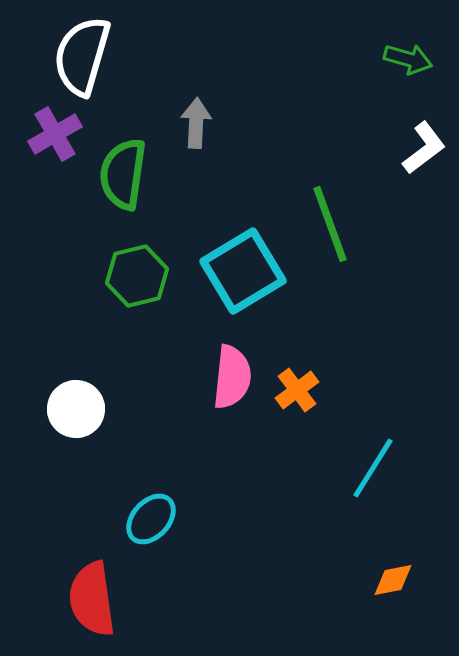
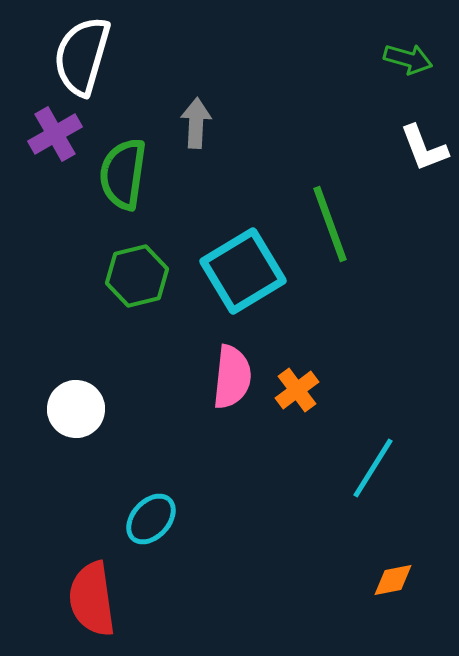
white L-shape: rotated 106 degrees clockwise
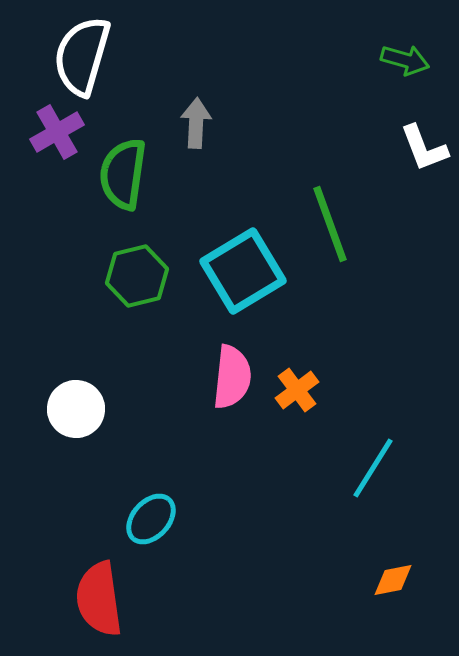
green arrow: moved 3 px left, 1 px down
purple cross: moved 2 px right, 2 px up
red semicircle: moved 7 px right
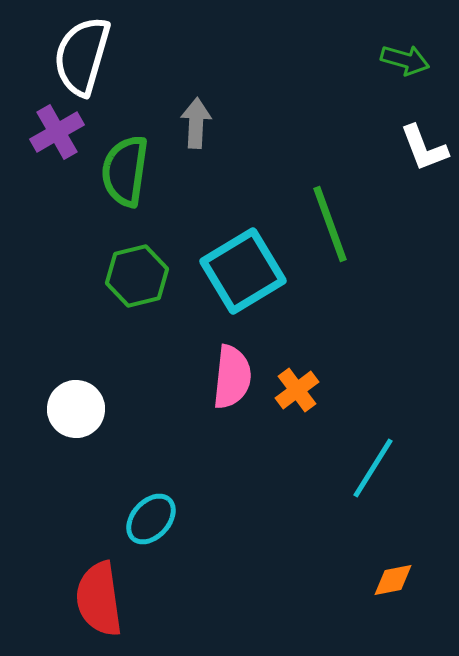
green semicircle: moved 2 px right, 3 px up
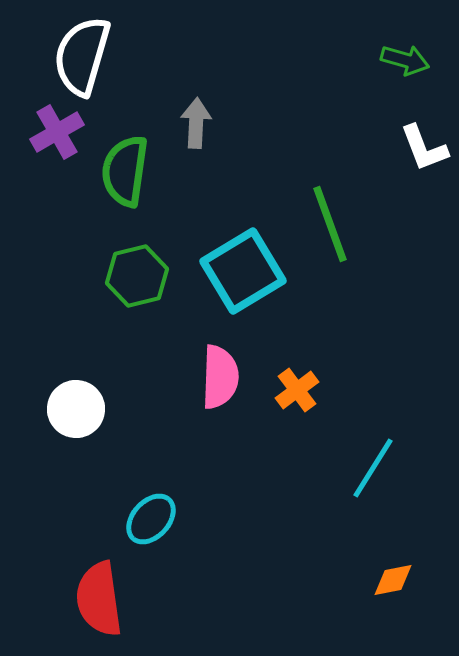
pink semicircle: moved 12 px left; rotated 4 degrees counterclockwise
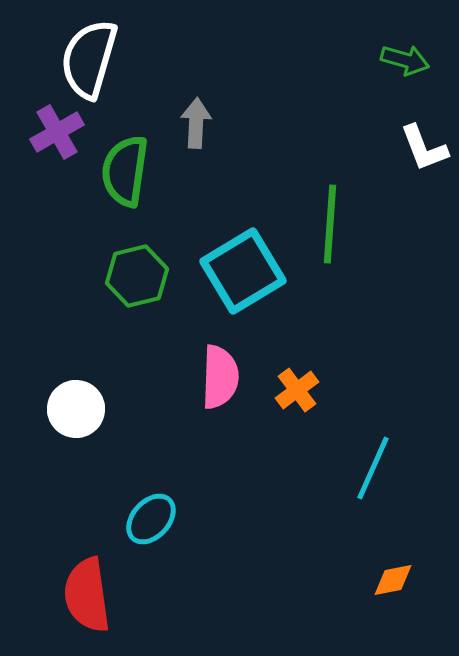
white semicircle: moved 7 px right, 3 px down
green line: rotated 24 degrees clockwise
cyan line: rotated 8 degrees counterclockwise
red semicircle: moved 12 px left, 4 px up
